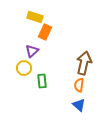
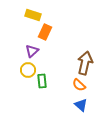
yellow rectangle: moved 2 px left, 2 px up
brown arrow: moved 1 px right
yellow circle: moved 4 px right, 2 px down
orange semicircle: rotated 56 degrees counterclockwise
blue triangle: moved 2 px right
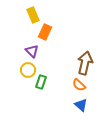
yellow rectangle: rotated 49 degrees clockwise
purple triangle: rotated 32 degrees counterclockwise
green rectangle: moved 1 px left, 1 px down; rotated 24 degrees clockwise
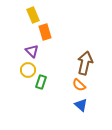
orange rectangle: rotated 42 degrees counterclockwise
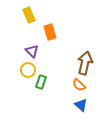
yellow rectangle: moved 4 px left
orange rectangle: moved 5 px right
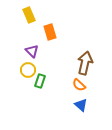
green rectangle: moved 1 px left, 1 px up
